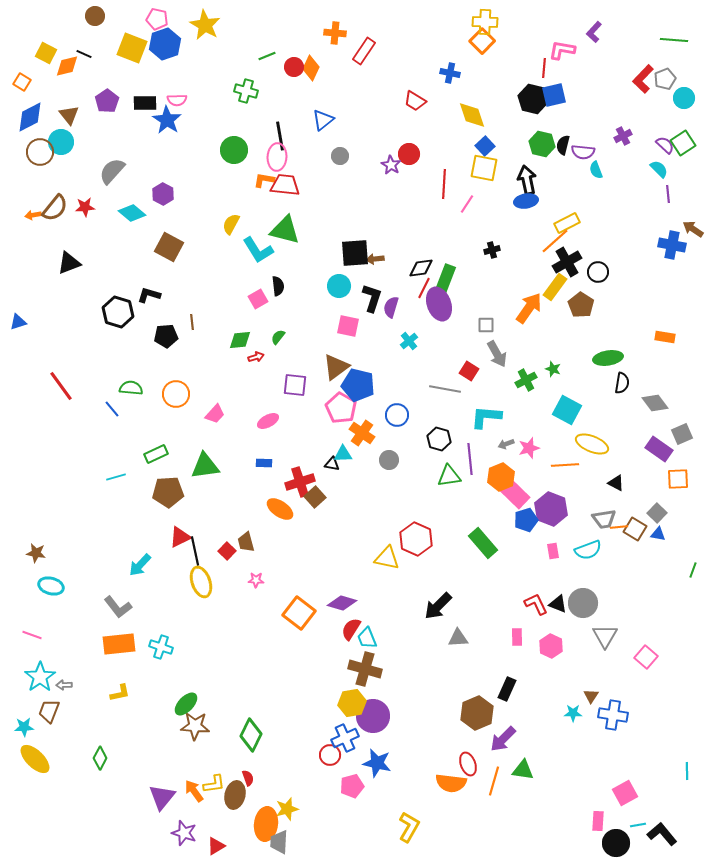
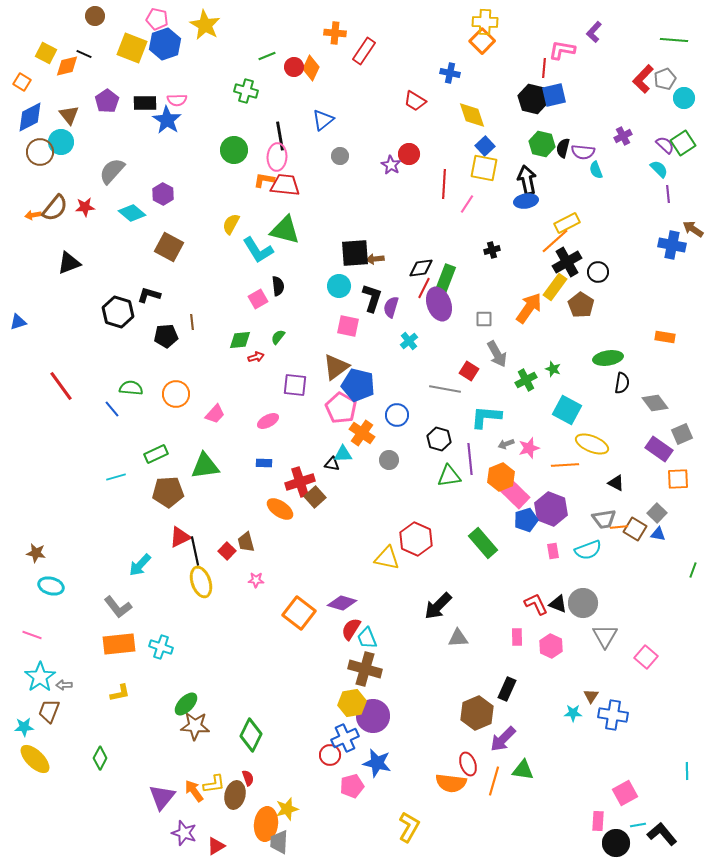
black semicircle at (563, 145): moved 3 px down
gray square at (486, 325): moved 2 px left, 6 px up
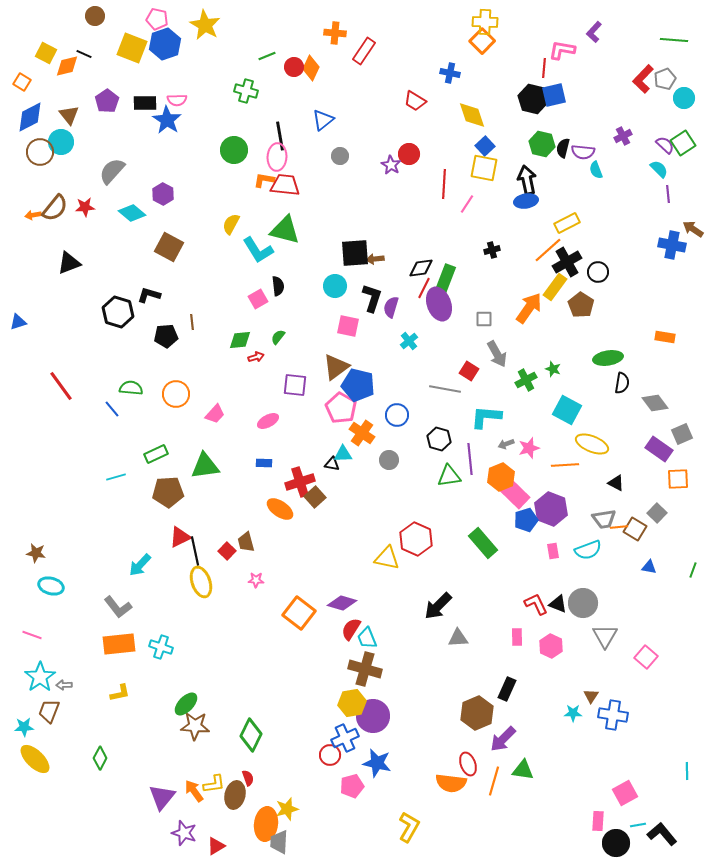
orange line at (555, 241): moved 7 px left, 9 px down
cyan circle at (339, 286): moved 4 px left
blue triangle at (658, 534): moved 9 px left, 33 px down
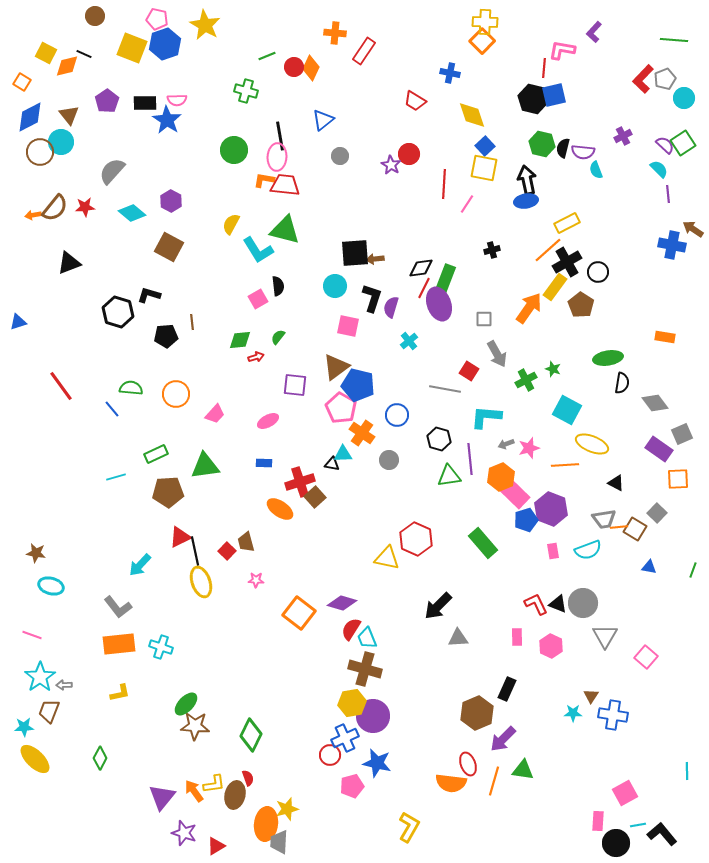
purple hexagon at (163, 194): moved 8 px right, 7 px down
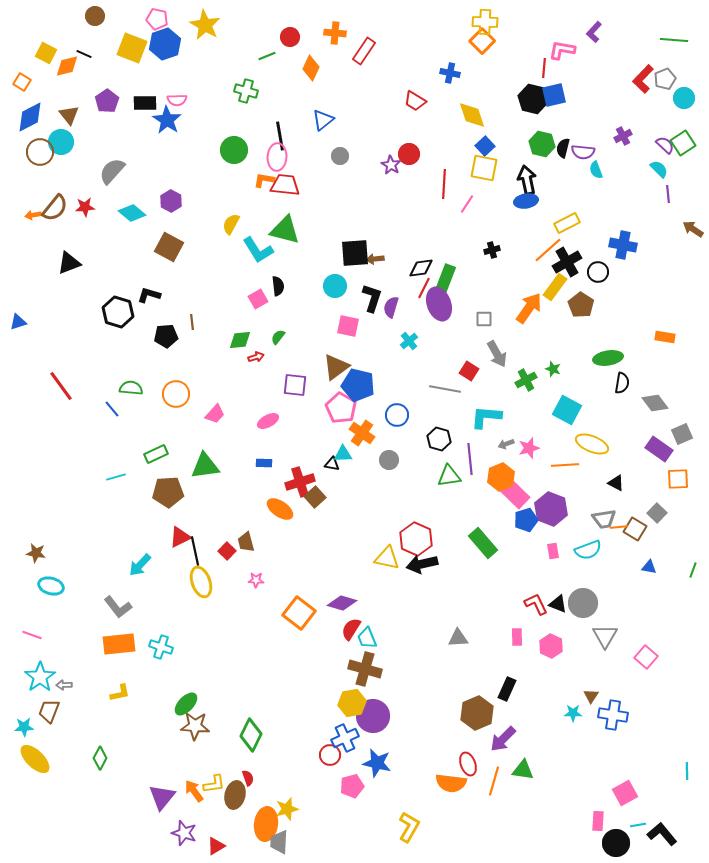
red circle at (294, 67): moved 4 px left, 30 px up
blue cross at (672, 245): moved 49 px left
black arrow at (438, 606): moved 16 px left, 42 px up; rotated 32 degrees clockwise
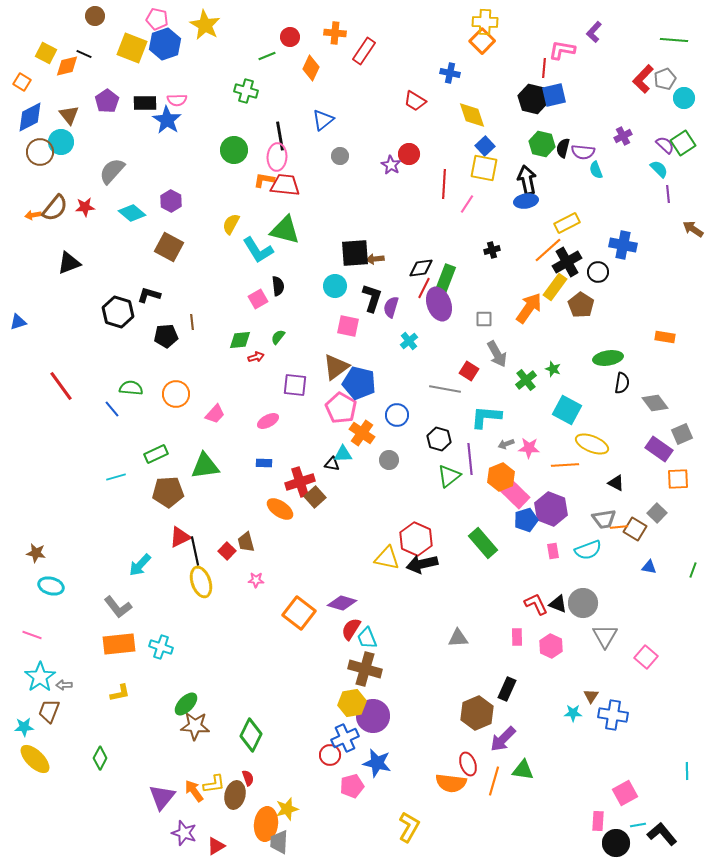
green cross at (526, 380): rotated 10 degrees counterclockwise
blue pentagon at (358, 385): moved 1 px right, 2 px up
pink star at (529, 448): rotated 20 degrees clockwise
green triangle at (449, 476): rotated 30 degrees counterclockwise
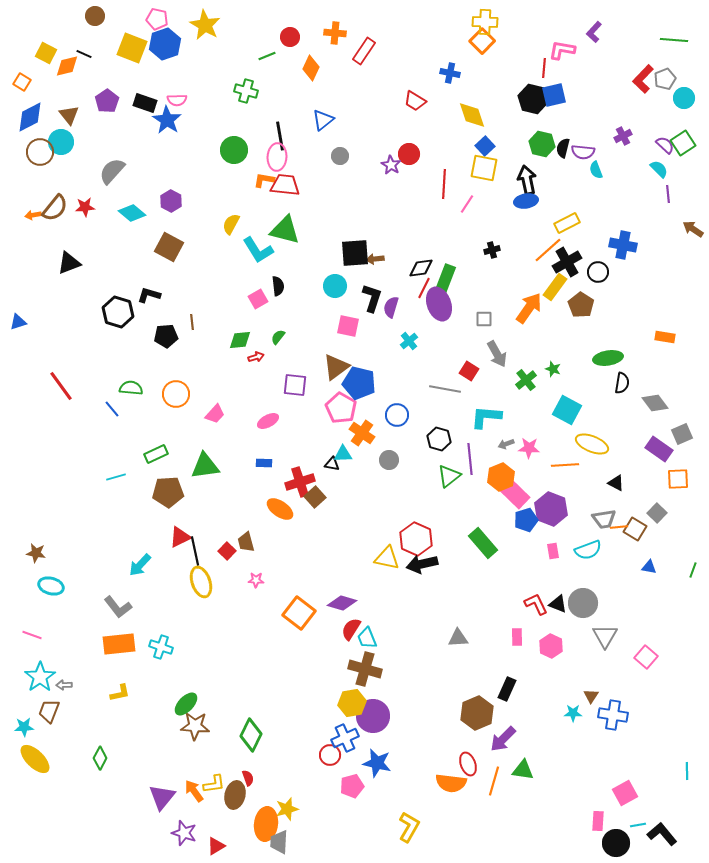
black rectangle at (145, 103): rotated 20 degrees clockwise
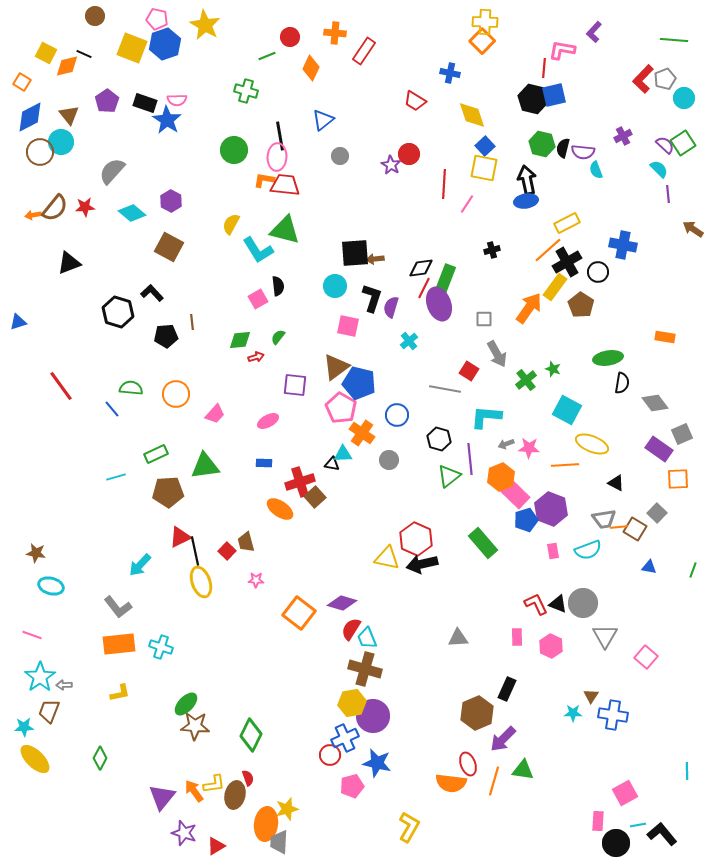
black L-shape at (149, 295): moved 3 px right, 2 px up; rotated 30 degrees clockwise
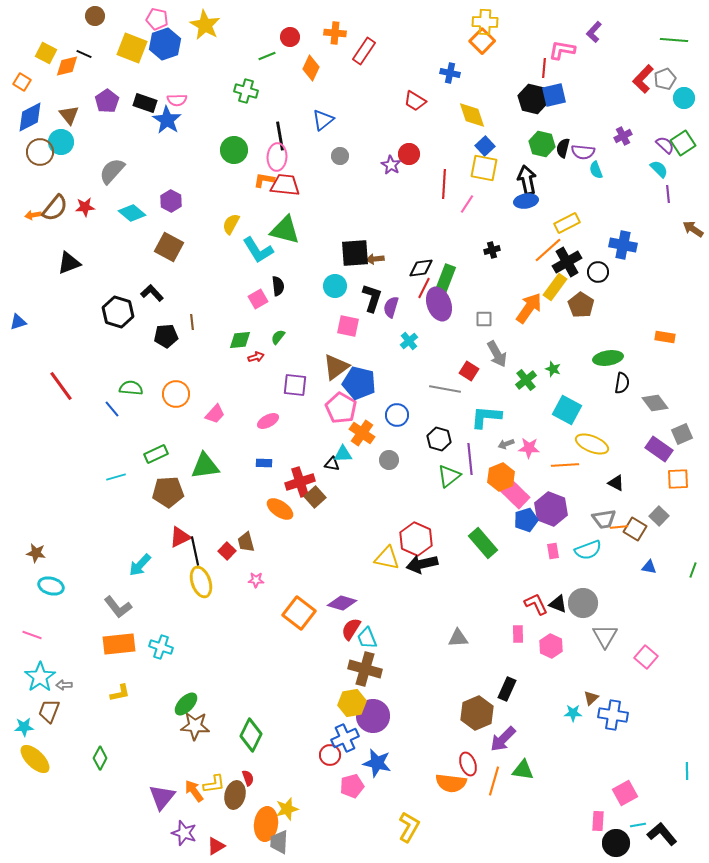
gray square at (657, 513): moved 2 px right, 3 px down
pink rectangle at (517, 637): moved 1 px right, 3 px up
brown triangle at (591, 696): moved 2 px down; rotated 14 degrees clockwise
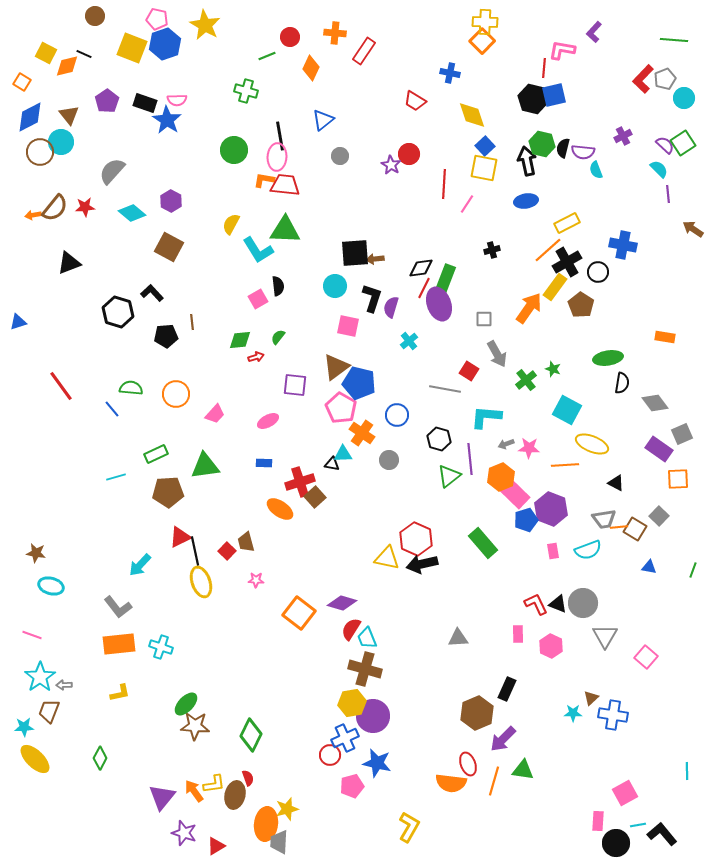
black arrow at (527, 180): moved 19 px up
green triangle at (285, 230): rotated 12 degrees counterclockwise
